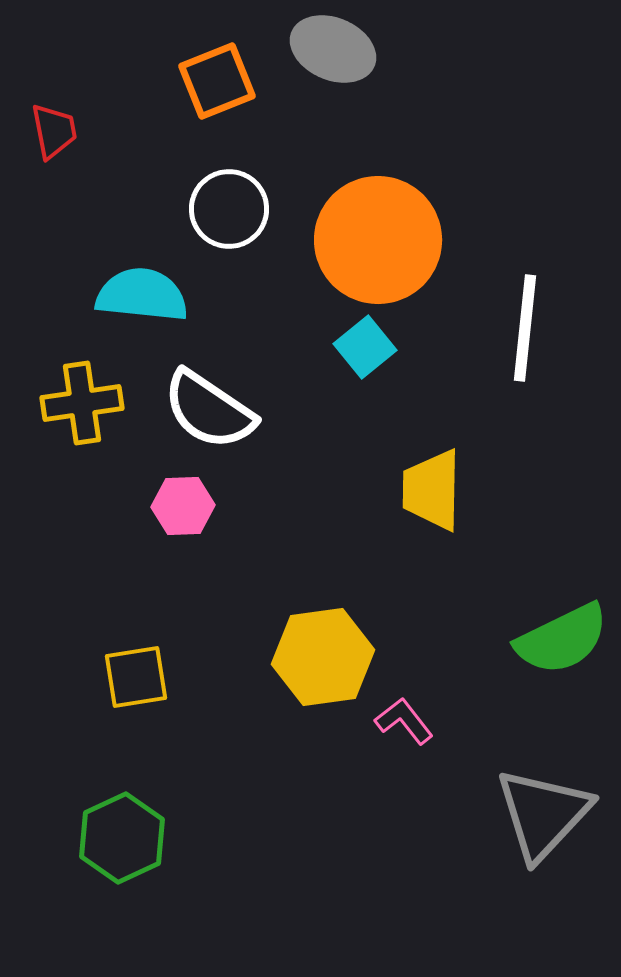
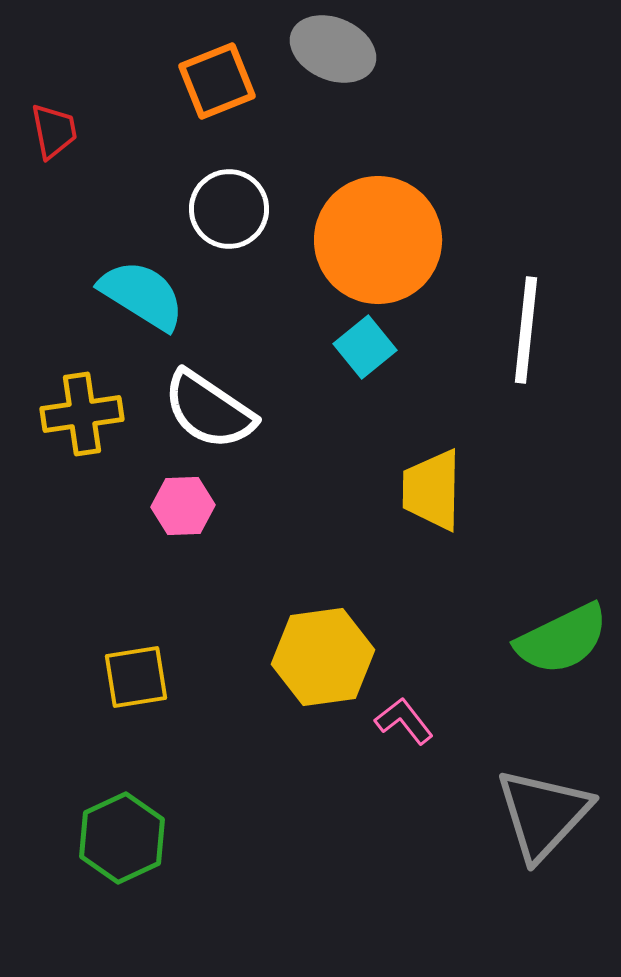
cyan semicircle: rotated 26 degrees clockwise
white line: moved 1 px right, 2 px down
yellow cross: moved 11 px down
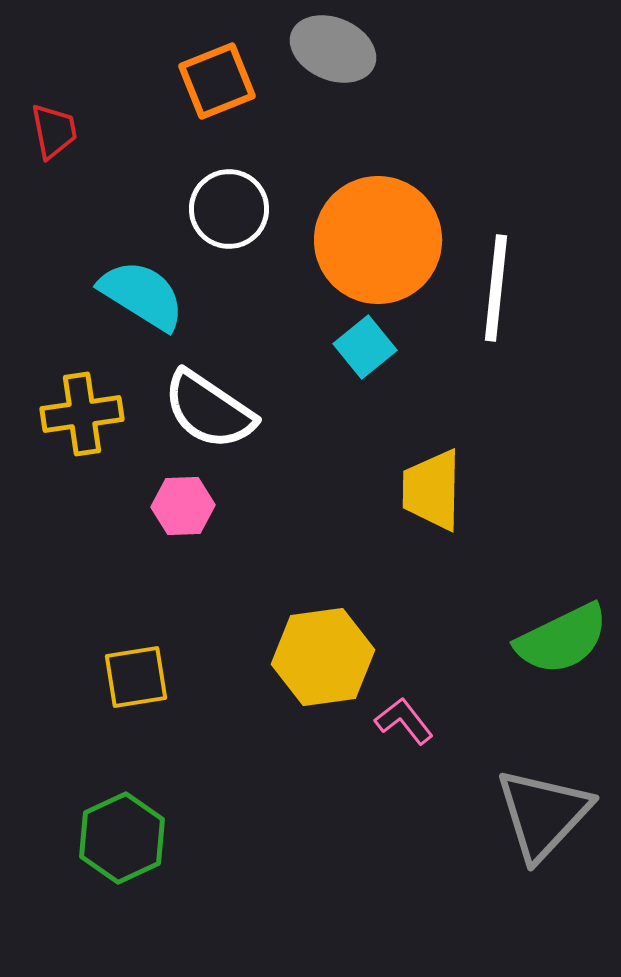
white line: moved 30 px left, 42 px up
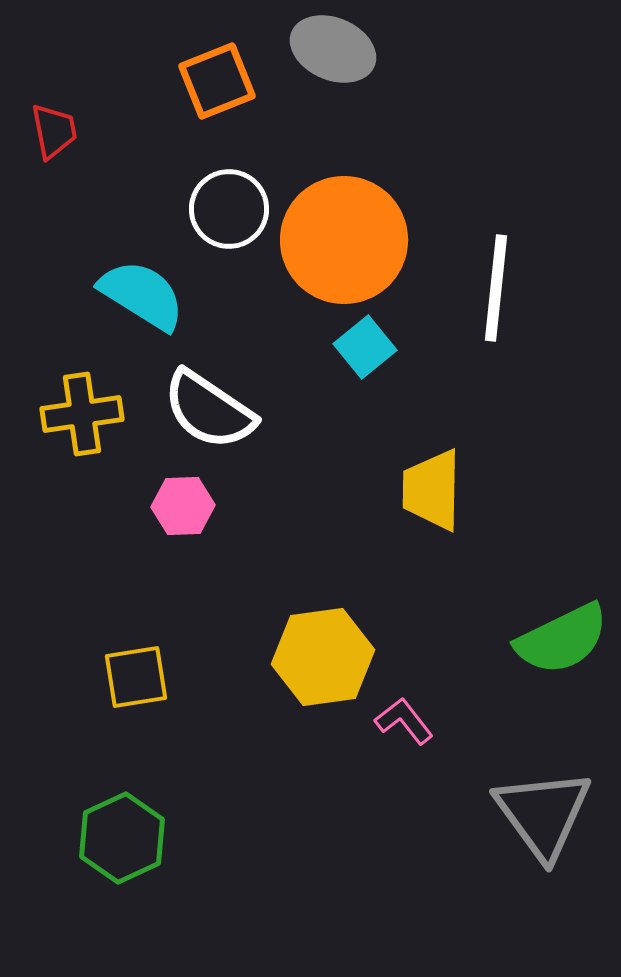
orange circle: moved 34 px left
gray triangle: rotated 19 degrees counterclockwise
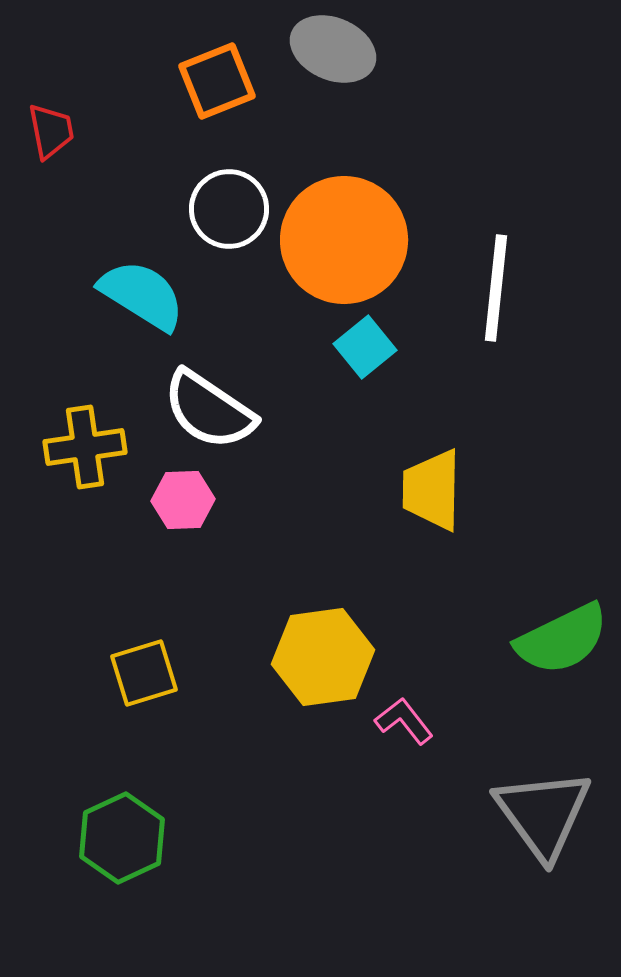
red trapezoid: moved 3 px left
yellow cross: moved 3 px right, 33 px down
pink hexagon: moved 6 px up
yellow square: moved 8 px right, 4 px up; rotated 8 degrees counterclockwise
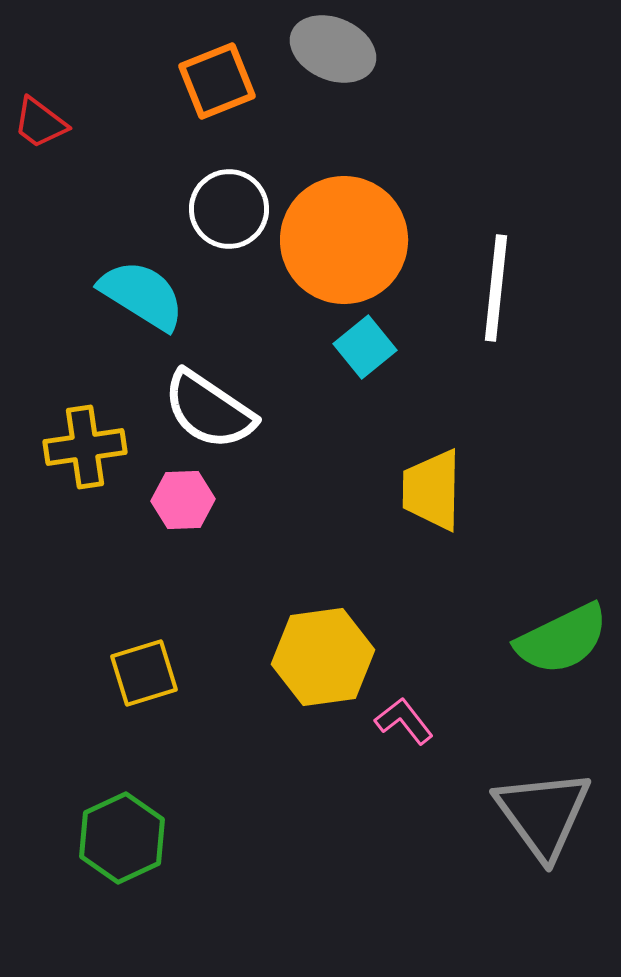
red trapezoid: moved 11 px left, 8 px up; rotated 138 degrees clockwise
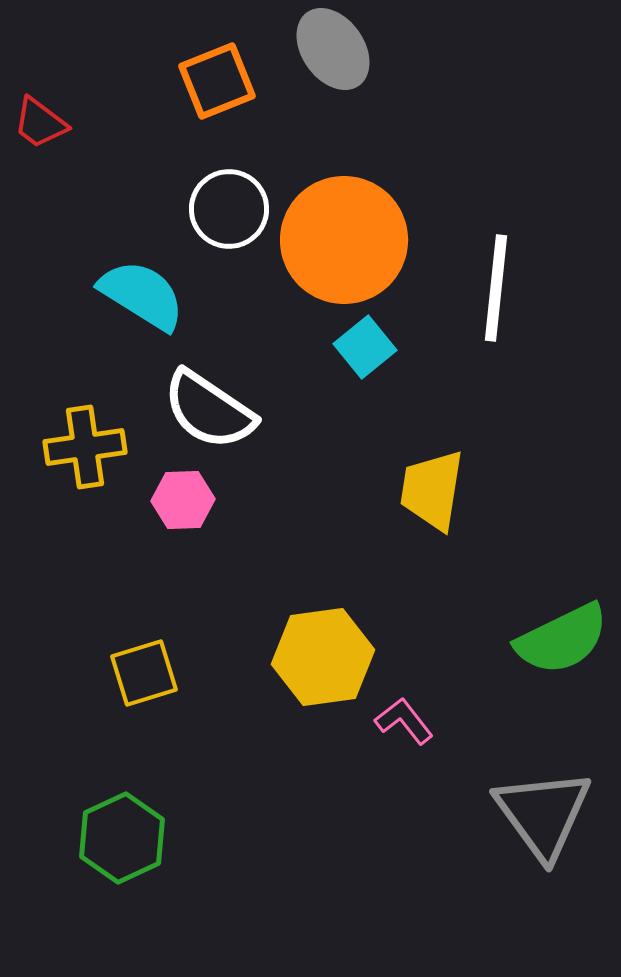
gray ellipse: rotated 32 degrees clockwise
yellow trapezoid: rotated 8 degrees clockwise
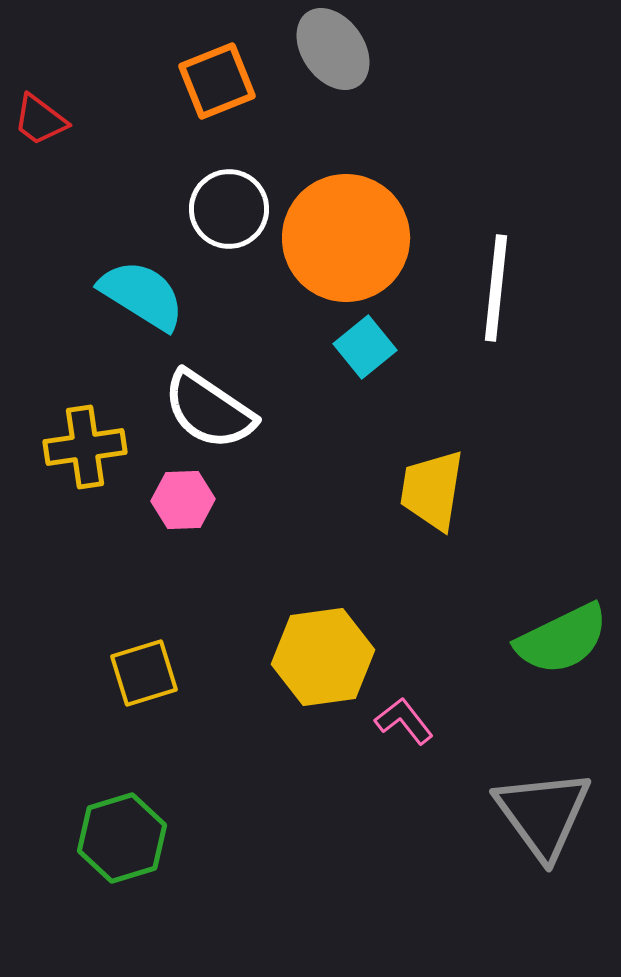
red trapezoid: moved 3 px up
orange circle: moved 2 px right, 2 px up
green hexagon: rotated 8 degrees clockwise
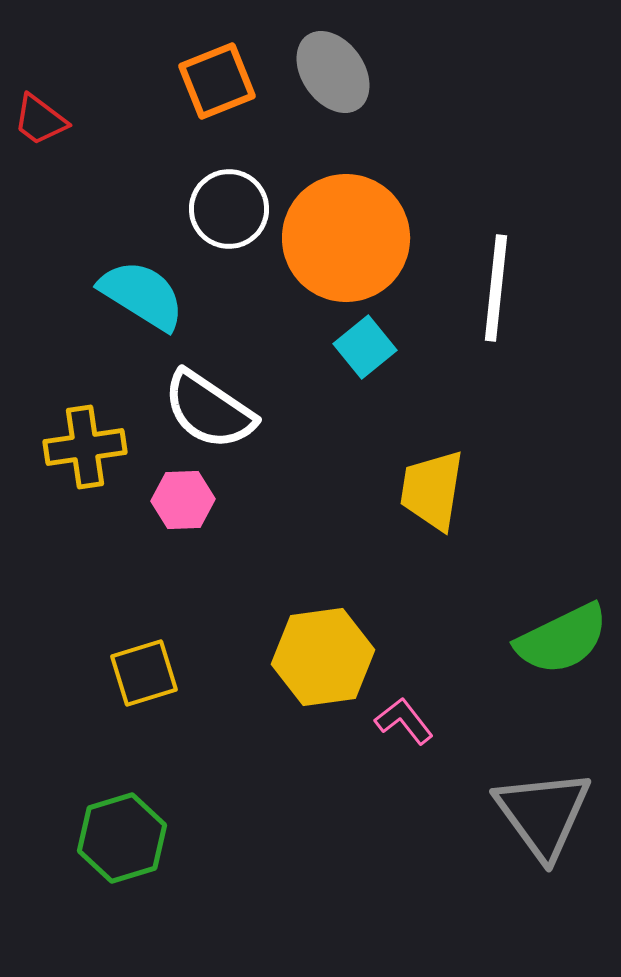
gray ellipse: moved 23 px down
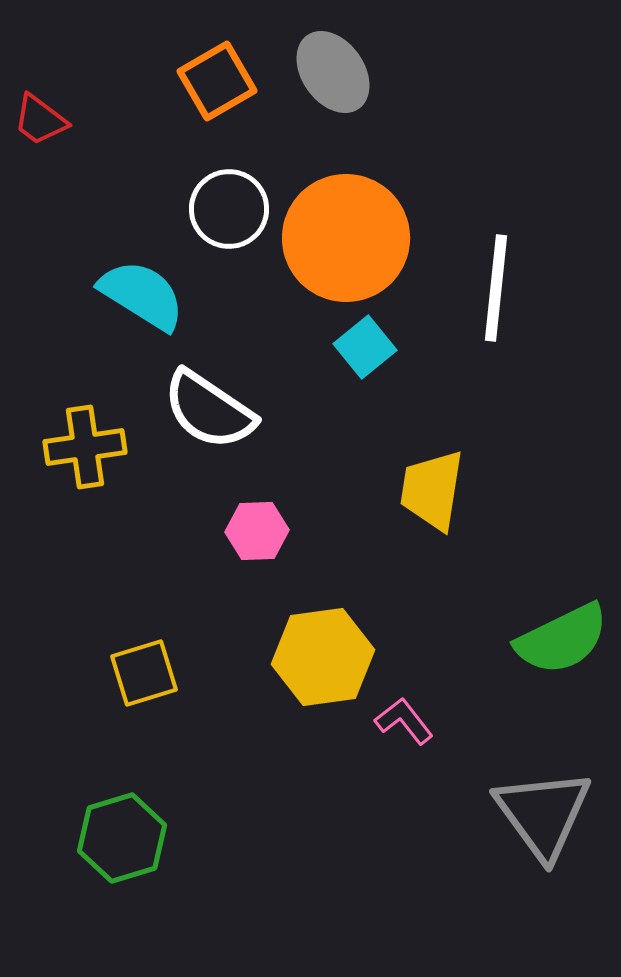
orange square: rotated 8 degrees counterclockwise
pink hexagon: moved 74 px right, 31 px down
